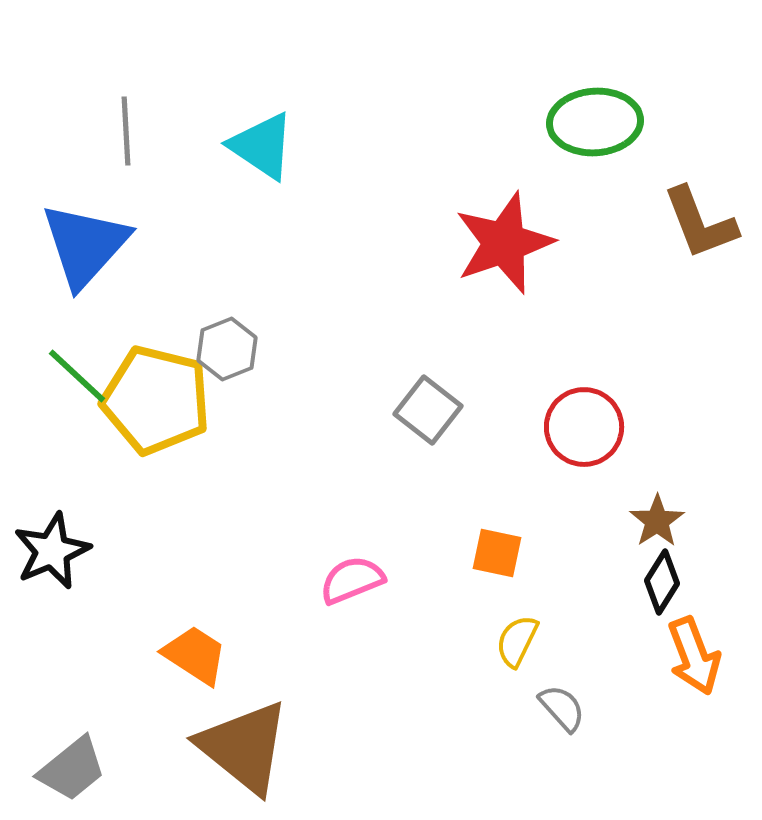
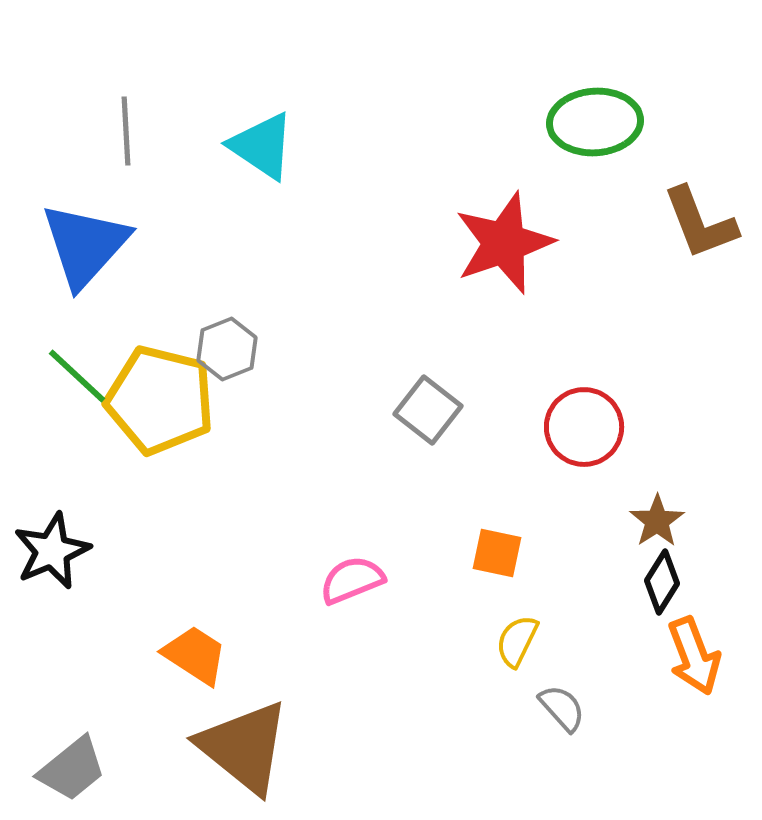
yellow pentagon: moved 4 px right
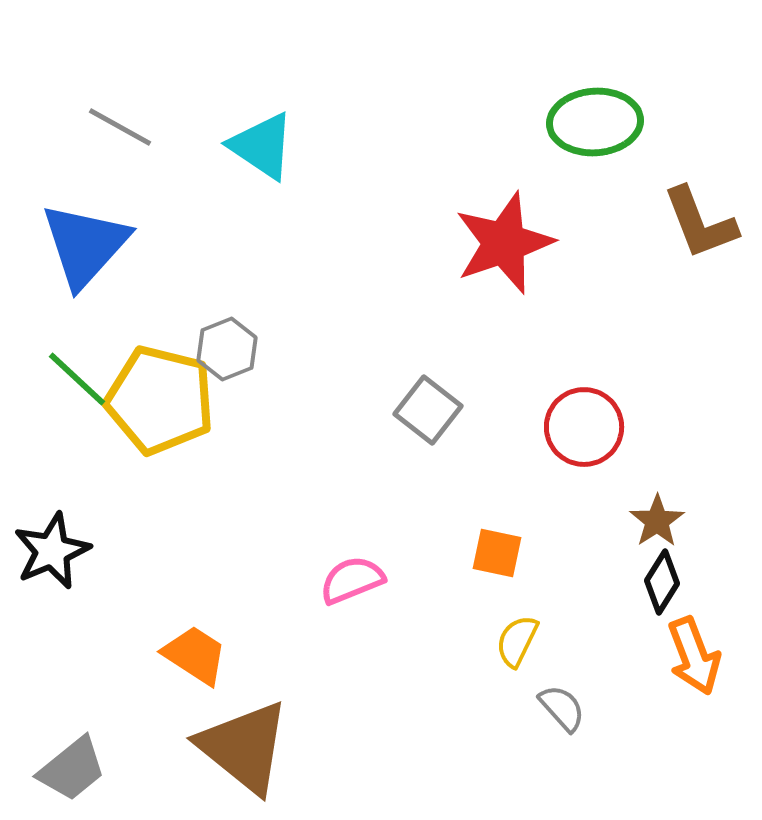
gray line: moved 6 px left, 4 px up; rotated 58 degrees counterclockwise
green line: moved 3 px down
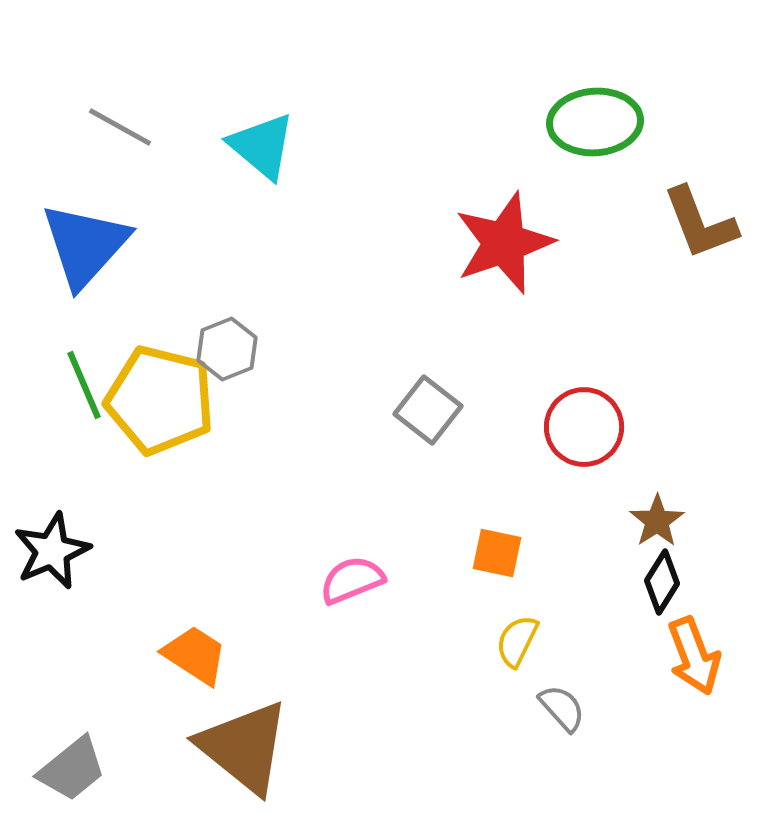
cyan triangle: rotated 6 degrees clockwise
green line: moved 7 px right, 6 px down; rotated 24 degrees clockwise
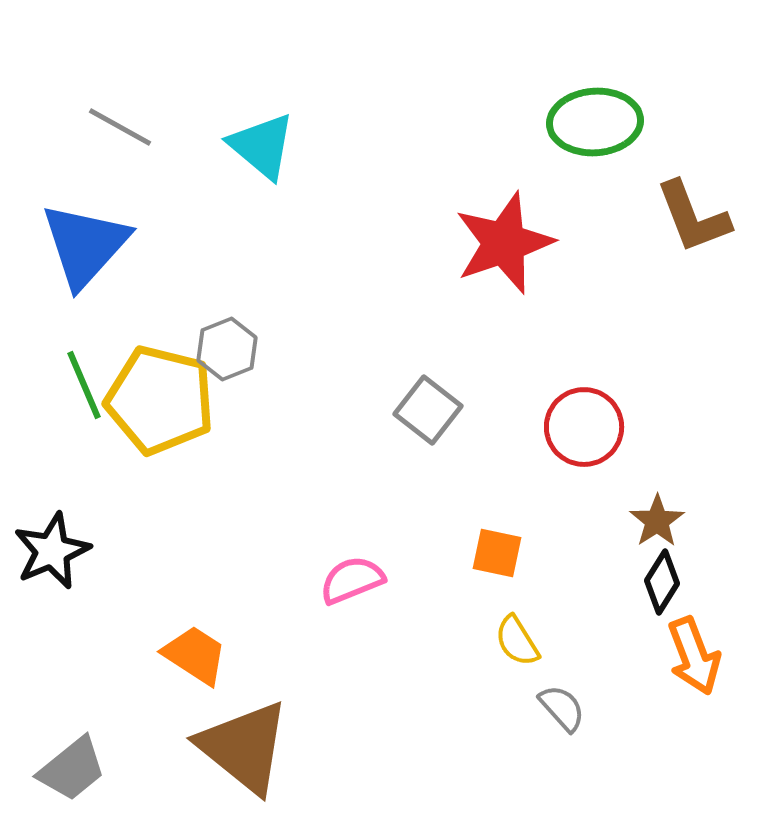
brown L-shape: moved 7 px left, 6 px up
yellow semicircle: rotated 58 degrees counterclockwise
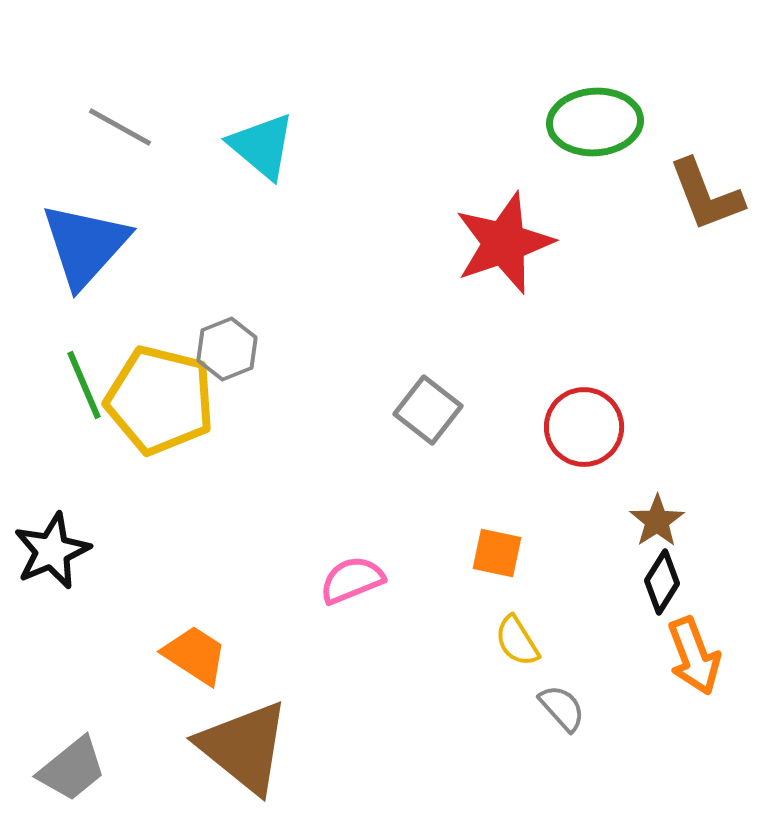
brown L-shape: moved 13 px right, 22 px up
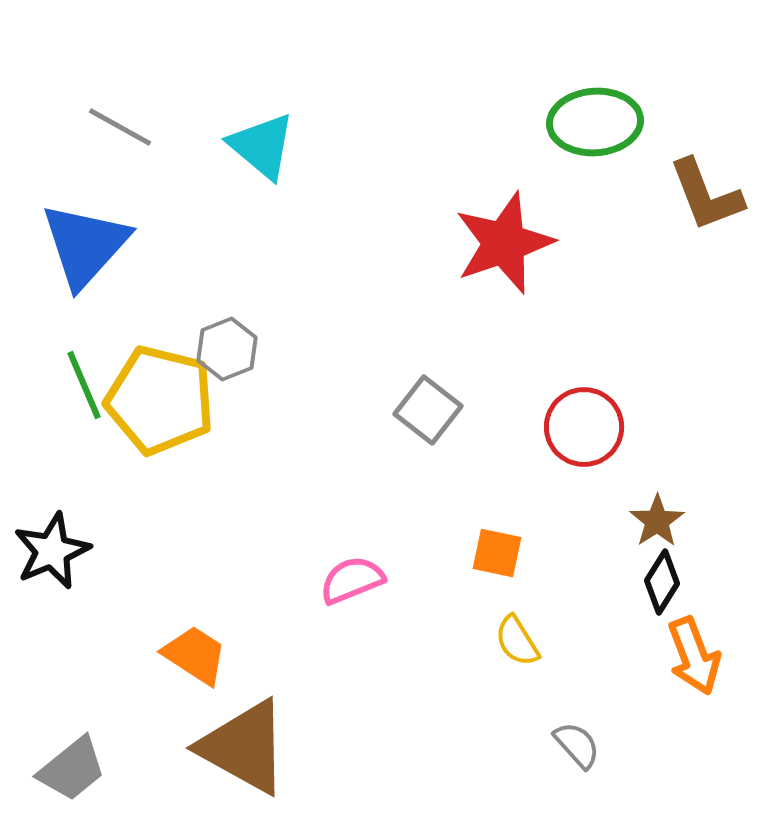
gray semicircle: moved 15 px right, 37 px down
brown triangle: rotated 10 degrees counterclockwise
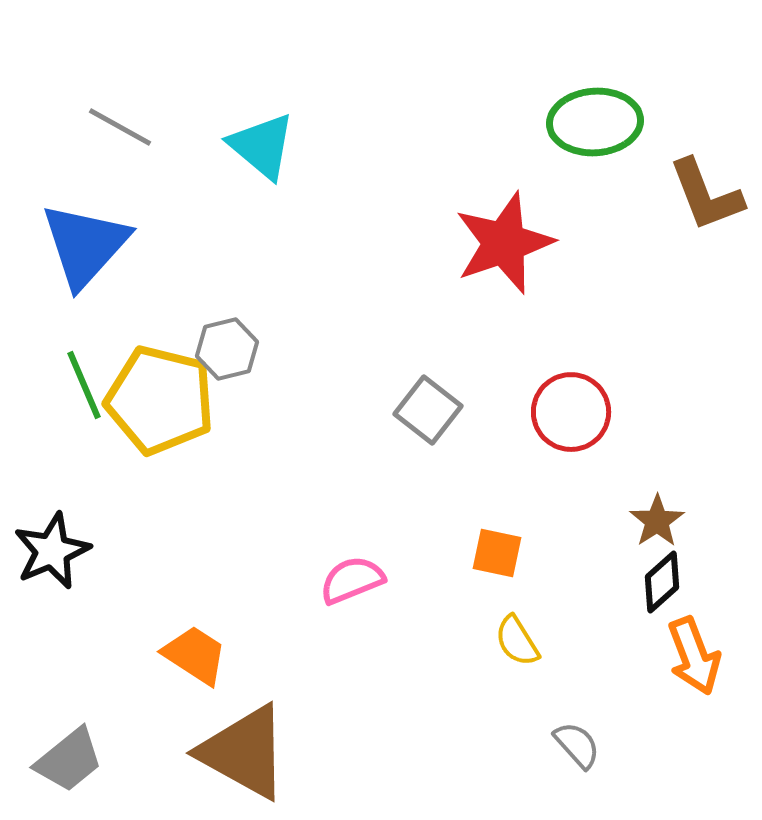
gray hexagon: rotated 8 degrees clockwise
red circle: moved 13 px left, 15 px up
black diamond: rotated 16 degrees clockwise
brown triangle: moved 5 px down
gray trapezoid: moved 3 px left, 9 px up
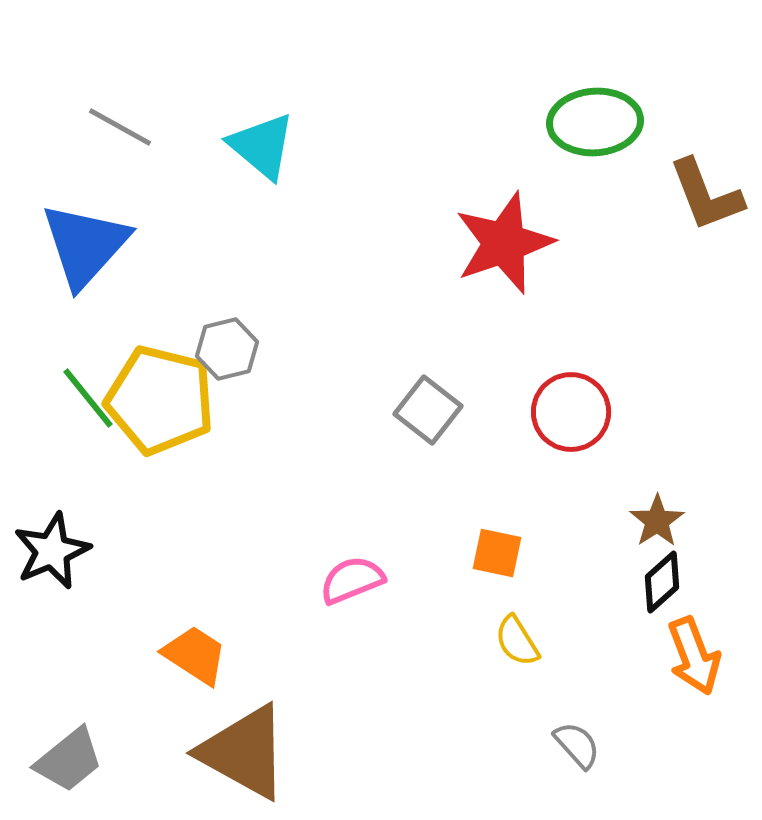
green line: moved 4 px right, 13 px down; rotated 16 degrees counterclockwise
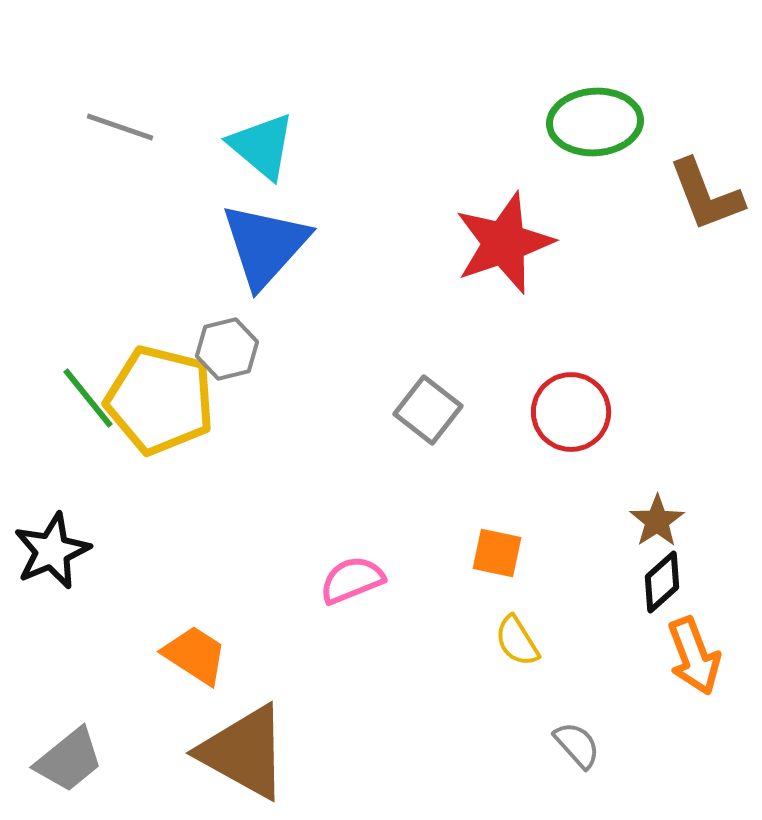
gray line: rotated 10 degrees counterclockwise
blue triangle: moved 180 px right
